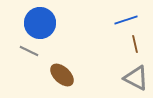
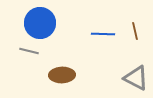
blue line: moved 23 px left, 14 px down; rotated 20 degrees clockwise
brown line: moved 13 px up
gray line: rotated 12 degrees counterclockwise
brown ellipse: rotated 45 degrees counterclockwise
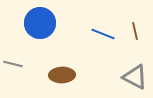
blue line: rotated 20 degrees clockwise
gray line: moved 16 px left, 13 px down
gray triangle: moved 1 px left, 1 px up
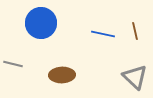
blue circle: moved 1 px right
blue line: rotated 10 degrees counterclockwise
gray triangle: rotated 16 degrees clockwise
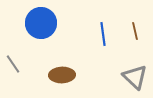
blue line: rotated 70 degrees clockwise
gray line: rotated 42 degrees clockwise
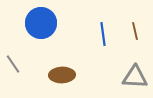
gray triangle: rotated 40 degrees counterclockwise
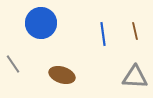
brown ellipse: rotated 20 degrees clockwise
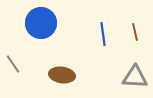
brown line: moved 1 px down
brown ellipse: rotated 10 degrees counterclockwise
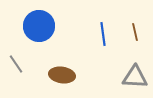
blue circle: moved 2 px left, 3 px down
gray line: moved 3 px right
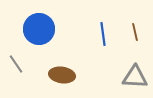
blue circle: moved 3 px down
